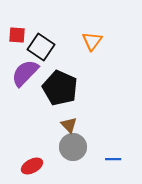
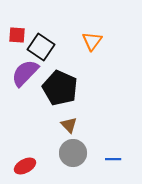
gray circle: moved 6 px down
red ellipse: moved 7 px left
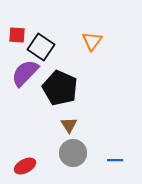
brown triangle: rotated 12 degrees clockwise
blue line: moved 2 px right, 1 px down
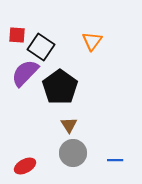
black pentagon: moved 1 px up; rotated 12 degrees clockwise
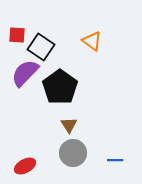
orange triangle: rotated 30 degrees counterclockwise
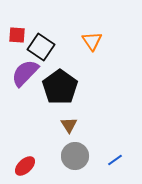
orange triangle: rotated 20 degrees clockwise
gray circle: moved 2 px right, 3 px down
blue line: rotated 35 degrees counterclockwise
red ellipse: rotated 15 degrees counterclockwise
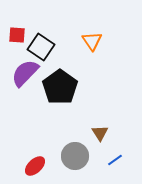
brown triangle: moved 31 px right, 8 px down
red ellipse: moved 10 px right
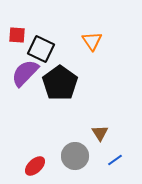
black square: moved 2 px down; rotated 8 degrees counterclockwise
black pentagon: moved 4 px up
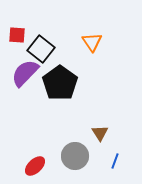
orange triangle: moved 1 px down
black square: rotated 12 degrees clockwise
blue line: moved 1 px down; rotated 35 degrees counterclockwise
